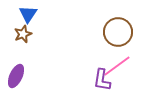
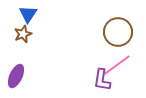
pink line: moved 1 px up
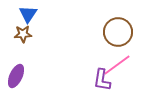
brown star: rotated 18 degrees clockwise
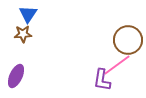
brown circle: moved 10 px right, 8 px down
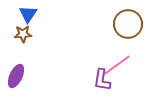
brown circle: moved 16 px up
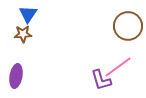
brown circle: moved 2 px down
pink line: moved 1 px right, 2 px down
purple ellipse: rotated 15 degrees counterclockwise
purple L-shape: moved 1 px left; rotated 25 degrees counterclockwise
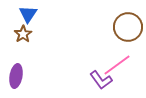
brown circle: moved 1 px down
brown star: rotated 30 degrees counterclockwise
pink line: moved 1 px left, 2 px up
purple L-shape: rotated 20 degrees counterclockwise
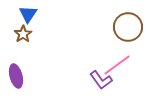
purple ellipse: rotated 25 degrees counterclockwise
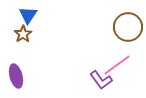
blue triangle: moved 1 px down
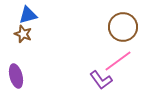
blue triangle: rotated 42 degrees clockwise
brown circle: moved 5 px left
brown star: rotated 18 degrees counterclockwise
pink line: moved 1 px right, 4 px up
